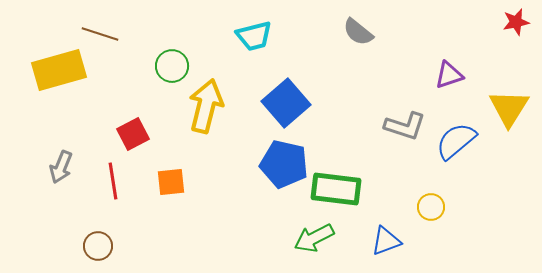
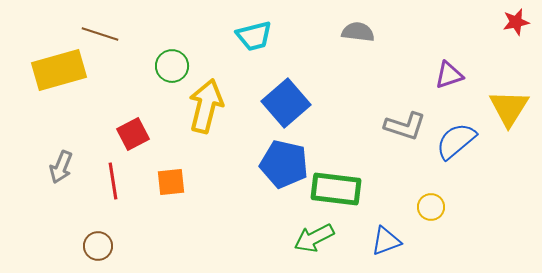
gray semicircle: rotated 148 degrees clockwise
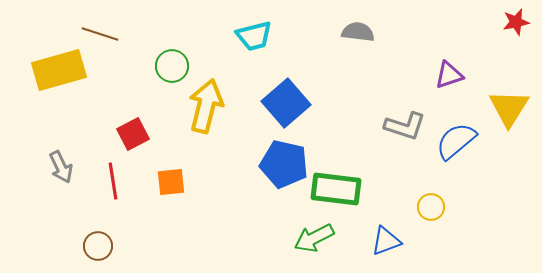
gray arrow: rotated 48 degrees counterclockwise
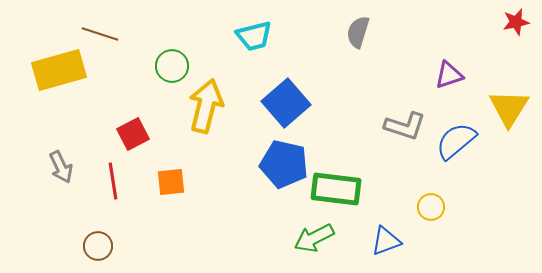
gray semicircle: rotated 80 degrees counterclockwise
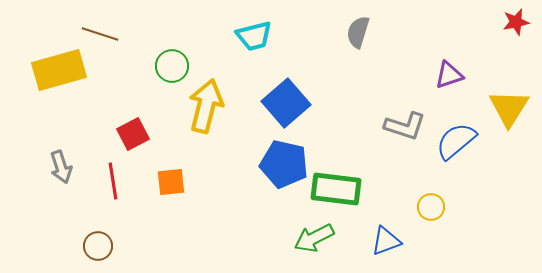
gray arrow: rotated 8 degrees clockwise
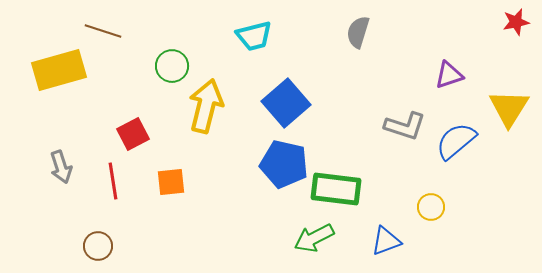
brown line: moved 3 px right, 3 px up
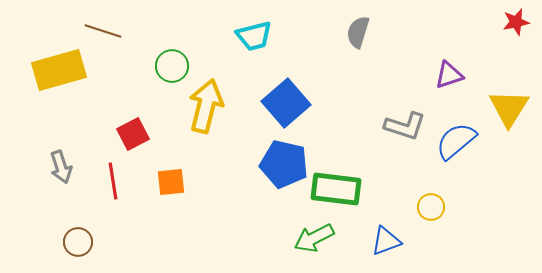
brown circle: moved 20 px left, 4 px up
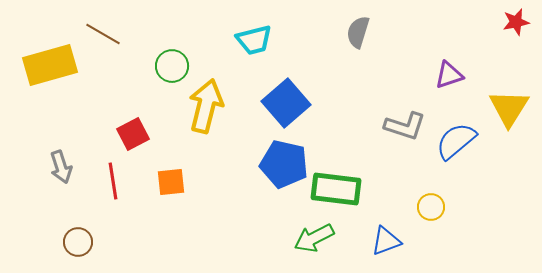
brown line: moved 3 px down; rotated 12 degrees clockwise
cyan trapezoid: moved 4 px down
yellow rectangle: moved 9 px left, 5 px up
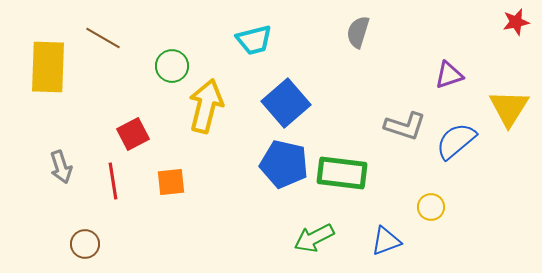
brown line: moved 4 px down
yellow rectangle: moved 2 px left, 2 px down; rotated 72 degrees counterclockwise
green rectangle: moved 6 px right, 16 px up
brown circle: moved 7 px right, 2 px down
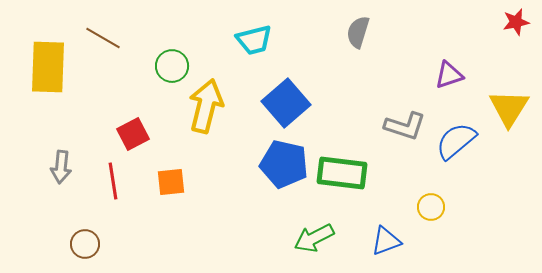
gray arrow: rotated 24 degrees clockwise
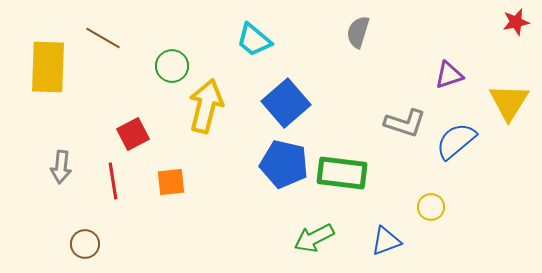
cyan trapezoid: rotated 54 degrees clockwise
yellow triangle: moved 6 px up
gray L-shape: moved 3 px up
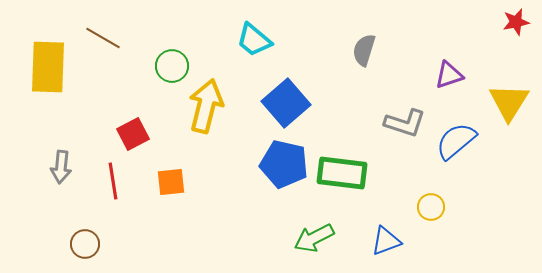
gray semicircle: moved 6 px right, 18 px down
